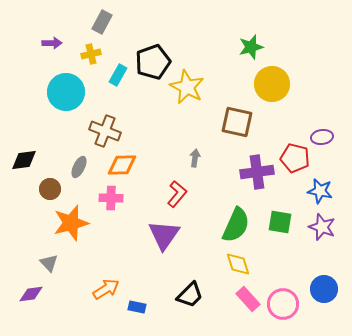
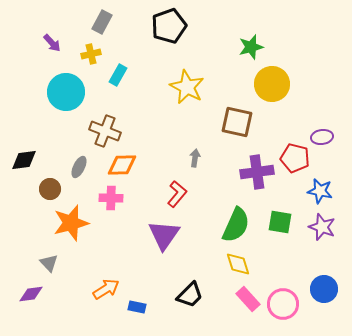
purple arrow: rotated 48 degrees clockwise
black pentagon: moved 16 px right, 36 px up
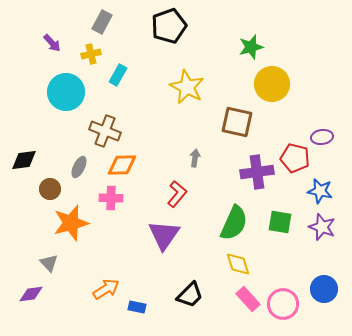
green semicircle: moved 2 px left, 2 px up
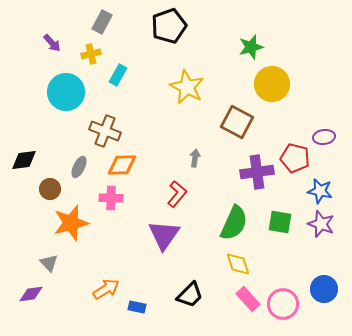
brown square: rotated 16 degrees clockwise
purple ellipse: moved 2 px right
purple star: moved 1 px left, 3 px up
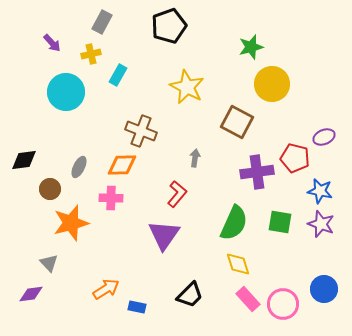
brown cross: moved 36 px right
purple ellipse: rotated 15 degrees counterclockwise
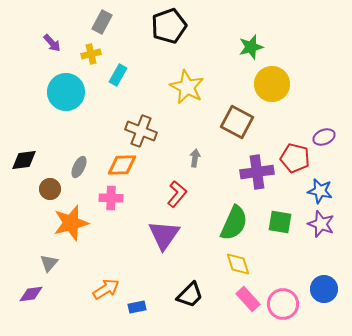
gray triangle: rotated 24 degrees clockwise
blue rectangle: rotated 24 degrees counterclockwise
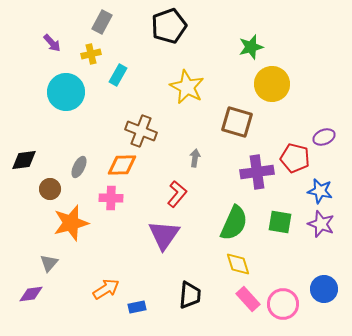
brown square: rotated 12 degrees counterclockwise
black trapezoid: rotated 40 degrees counterclockwise
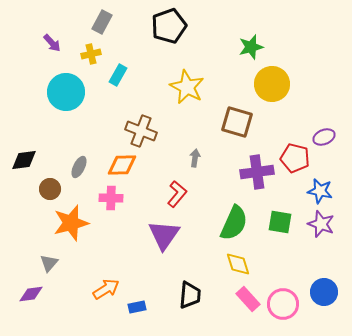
blue circle: moved 3 px down
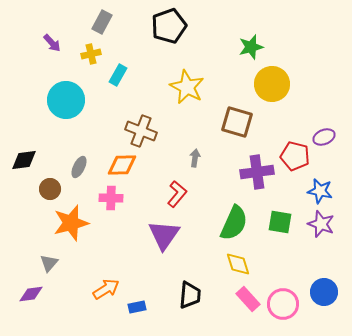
cyan circle: moved 8 px down
red pentagon: moved 2 px up
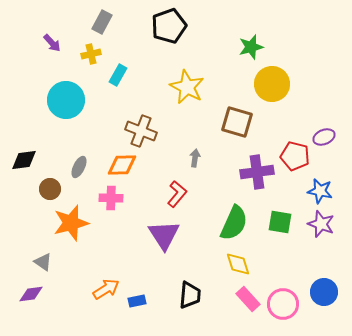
purple triangle: rotated 8 degrees counterclockwise
gray triangle: moved 6 px left, 1 px up; rotated 36 degrees counterclockwise
blue rectangle: moved 6 px up
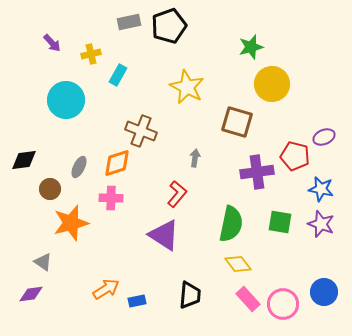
gray rectangle: moved 27 px right; rotated 50 degrees clockwise
orange diamond: moved 5 px left, 2 px up; rotated 16 degrees counterclockwise
blue star: moved 1 px right, 2 px up
green semicircle: moved 3 px left, 1 px down; rotated 12 degrees counterclockwise
purple triangle: rotated 24 degrees counterclockwise
yellow diamond: rotated 20 degrees counterclockwise
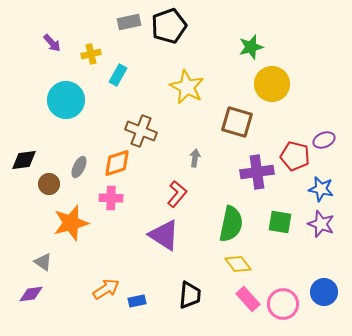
purple ellipse: moved 3 px down
brown circle: moved 1 px left, 5 px up
